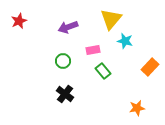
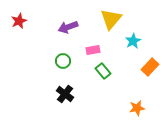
cyan star: moved 8 px right; rotated 28 degrees clockwise
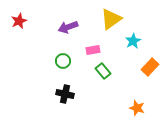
yellow triangle: rotated 15 degrees clockwise
black cross: rotated 24 degrees counterclockwise
orange star: rotated 28 degrees clockwise
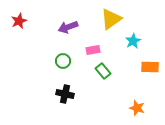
orange rectangle: rotated 48 degrees clockwise
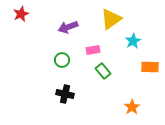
red star: moved 2 px right, 7 px up
green circle: moved 1 px left, 1 px up
orange star: moved 5 px left, 1 px up; rotated 21 degrees clockwise
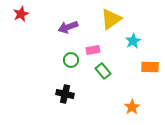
green circle: moved 9 px right
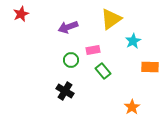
black cross: moved 3 px up; rotated 18 degrees clockwise
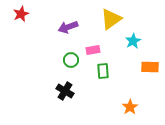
green rectangle: rotated 35 degrees clockwise
orange star: moved 2 px left
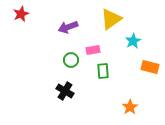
orange rectangle: rotated 12 degrees clockwise
